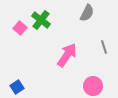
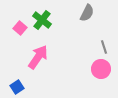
green cross: moved 1 px right
pink arrow: moved 29 px left, 2 px down
pink circle: moved 8 px right, 17 px up
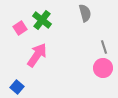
gray semicircle: moved 2 px left; rotated 42 degrees counterclockwise
pink square: rotated 16 degrees clockwise
pink arrow: moved 1 px left, 2 px up
pink circle: moved 2 px right, 1 px up
blue square: rotated 16 degrees counterclockwise
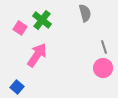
pink square: rotated 24 degrees counterclockwise
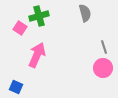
green cross: moved 3 px left, 4 px up; rotated 36 degrees clockwise
pink arrow: rotated 10 degrees counterclockwise
blue square: moved 1 px left; rotated 16 degrees counterclockwise
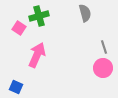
pink square: moved 1 px left
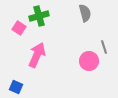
pink circle: moved 14 px left, 7 px up
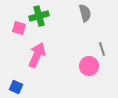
pink square: rotated 16 degrees counterclockwise
gray line: moved 2 px left, 2 px down
pink circle: moved 5 px down
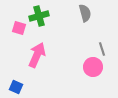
pink circle: moved 4 px right, 1 px down
